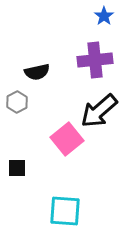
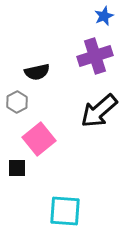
blue star: rotated 12 degrees clockwise
purple cross: moved 4 px up; rotated 12 degrees counterclockwise
pink square: moved 28 px left
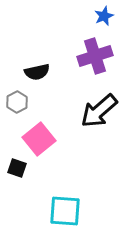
black square: rotated 18 degrees clockwise
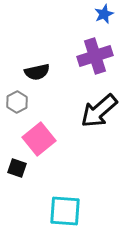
blue star: moved 2 px up
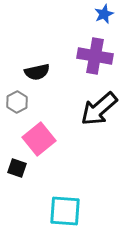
purple cross: rotated 28 degrees clockwise
black arrow: moved 2 px up
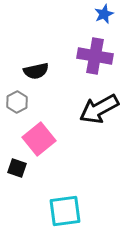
black semicircle: moved 1 px left, 1 px up
black arrow: rotated 12 degrees clockwise
cyan square: rotated 12 degrees counterclockwise
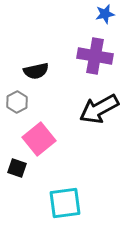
blue star: moved 1 px right; rotated 12 degrees clockwise
cyan square: moved 8 px up
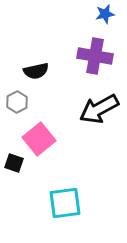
black square: moved 3 px left, 5 px up
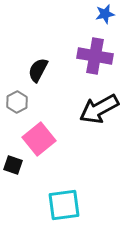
black semicircle: moved 2 px right, 1 px up; rotated 130 degrees clockwise
black square: moved 1 px left, 2 px down
cyan square: moved 1 px left, 2 px down
